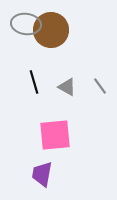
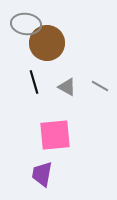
brown circle: moved 4 px left, 13 px down
gray line: rotated 24 degrees counterclockwise
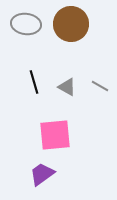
brown circle: moved 24 px right, 19 px up
purple trapezoid: rotated 44 degrees clockwise
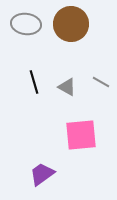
gray line: moved 1 px right, 4 px up
pink square: moved 26 px right
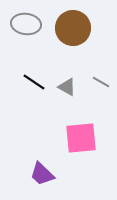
brown circle: moved 2 px right, 4 px down
black line: rotated 40 degrees counterclockwise
pink square: moved 3 px down
purple trapezoid: rotated 100 degrees counterclockwise
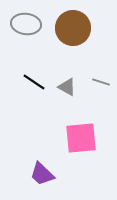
gray line: rotated 12 degrees counterclockwise
